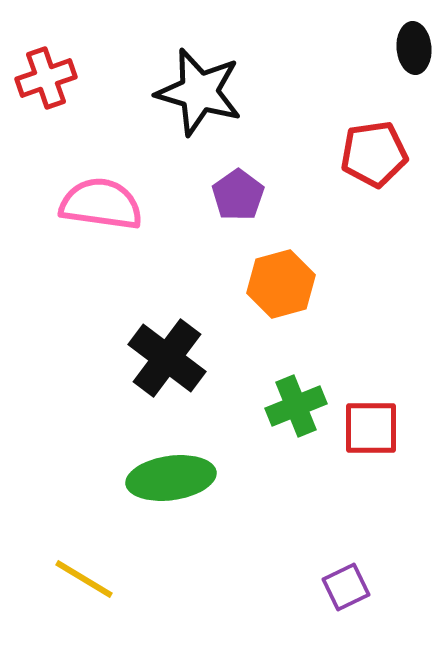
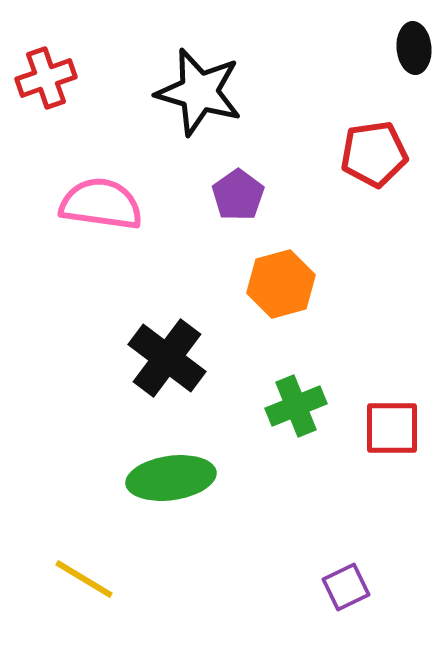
red square: moved 21 px right
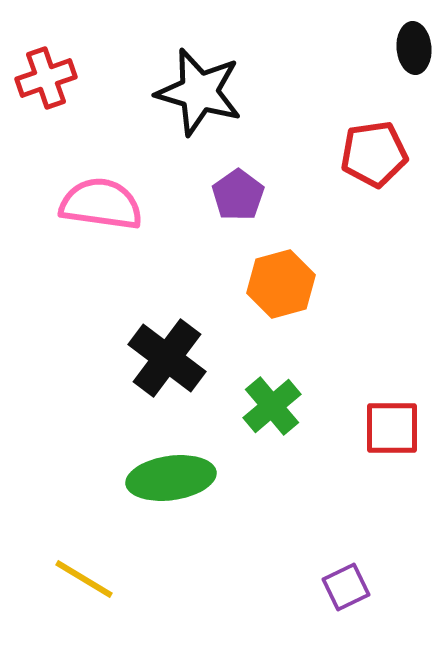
green cross: moved 24 px left; rotated 18 degrees counterclockwise
